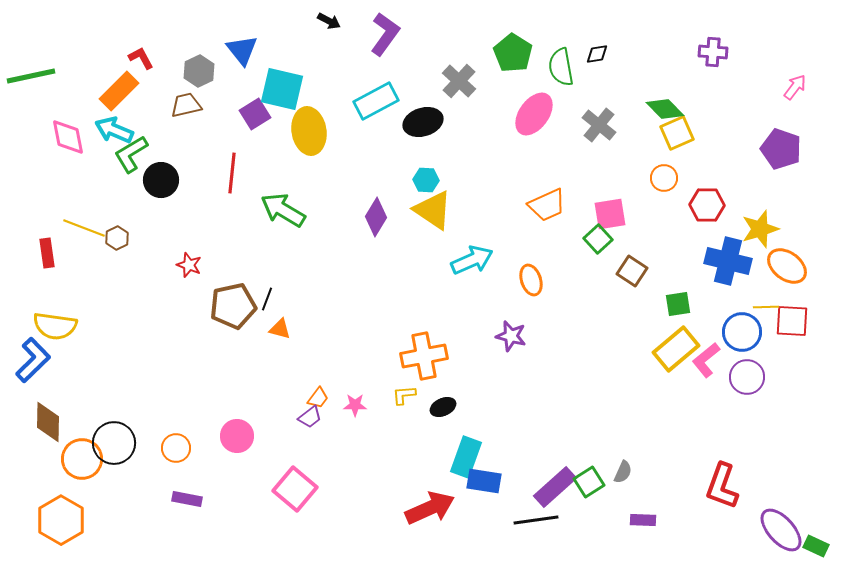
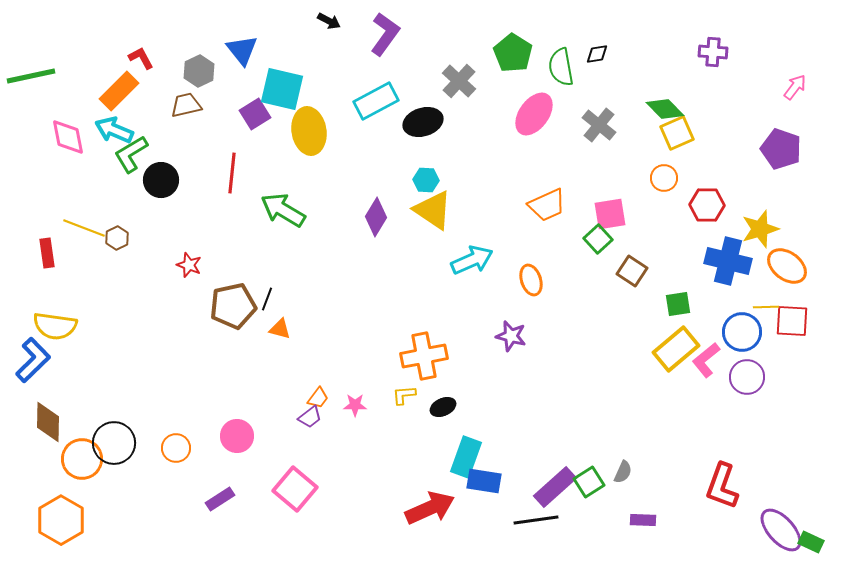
purple rectangle at (187, 499): moved 33 px right; rotated 44 degrees counterclockwise
green rectangle at (816, 546): moved 5 px left, 4 px up
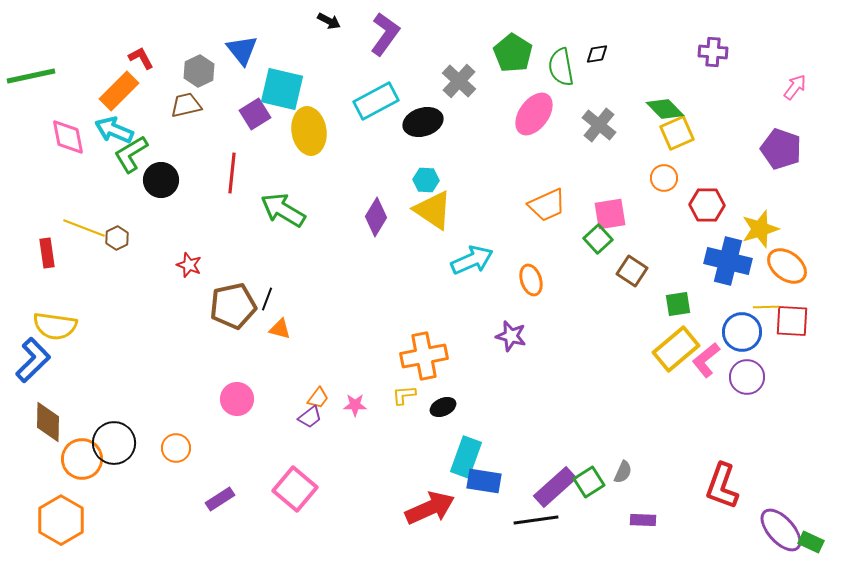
pink circle at (237, 436): moved 37 px up
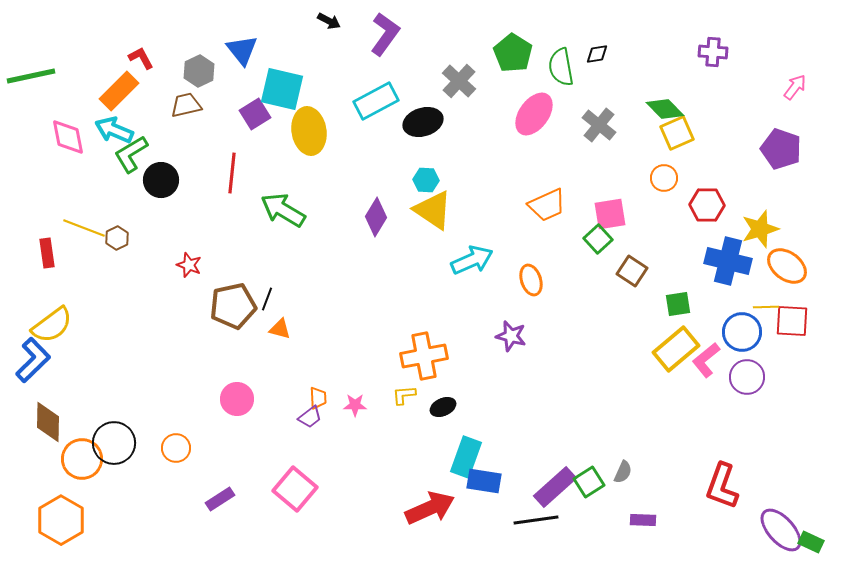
yellow semicircle at (55, 326): moved 3 px left, 1 px up; rotated 45 degrees counterclockwise
orange trapezoid at (318, 398): rotated 40 degrees counterclockwise
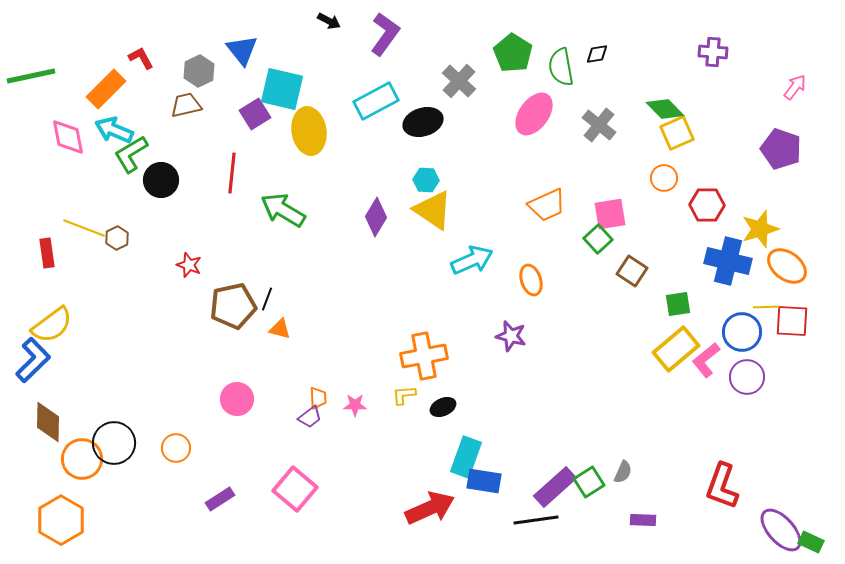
orange rectangle at (119, 91): moved 13 px left, 2 px up
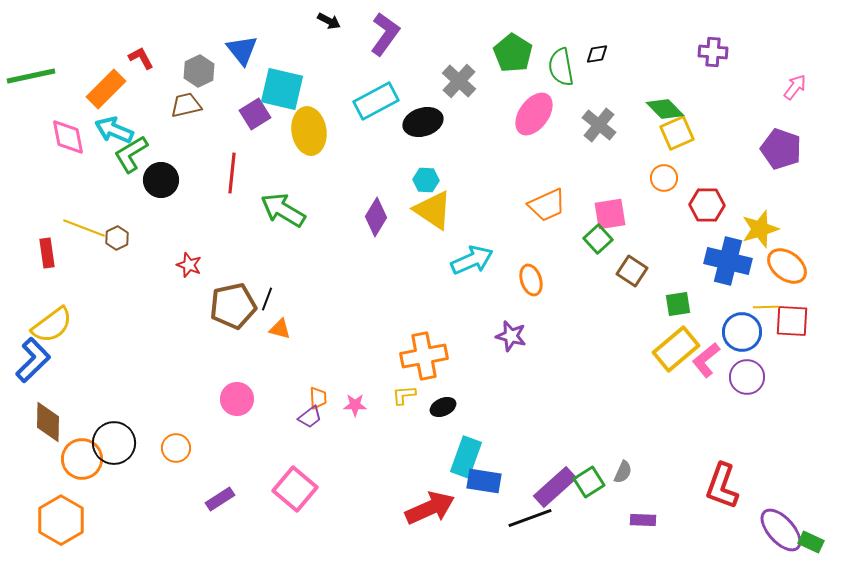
black line at (536, 520): moved 6 px left, 2 px up; rotated 12 degrees counterclockwise
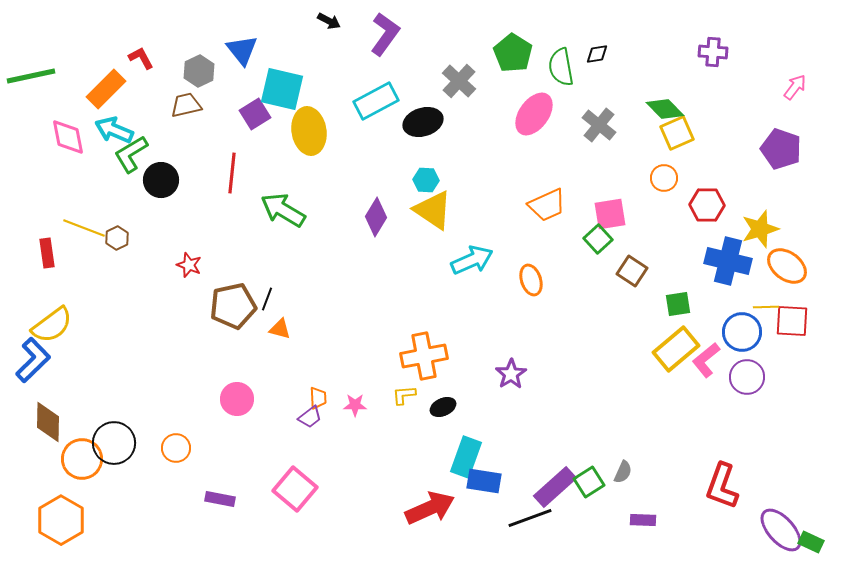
purple star at (511, 336): moved 38 px down; rotated 24 degrees clockwise
purple rectangle at (220, 499): rotated 44 degrees clockwise
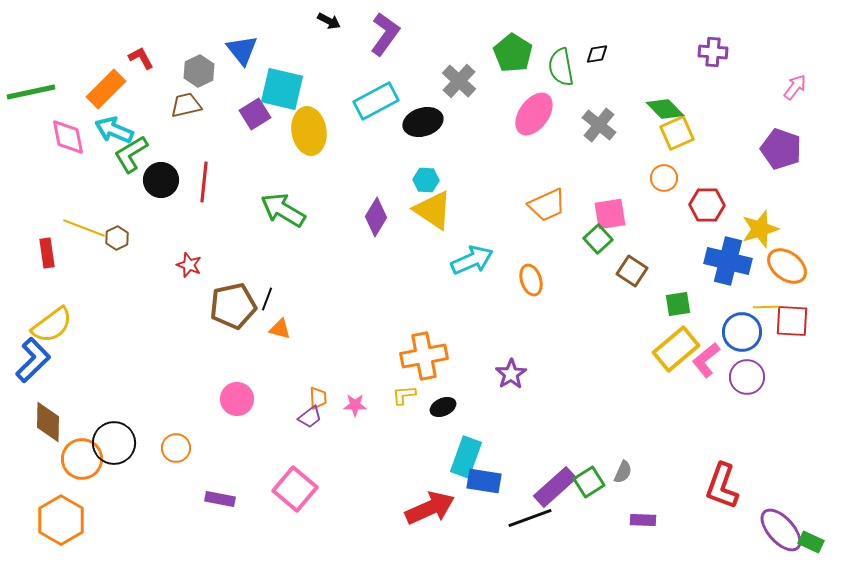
green line at (31, 76): moved 16 px down
red line at (232, 173): moved 28 px left, 9 px down
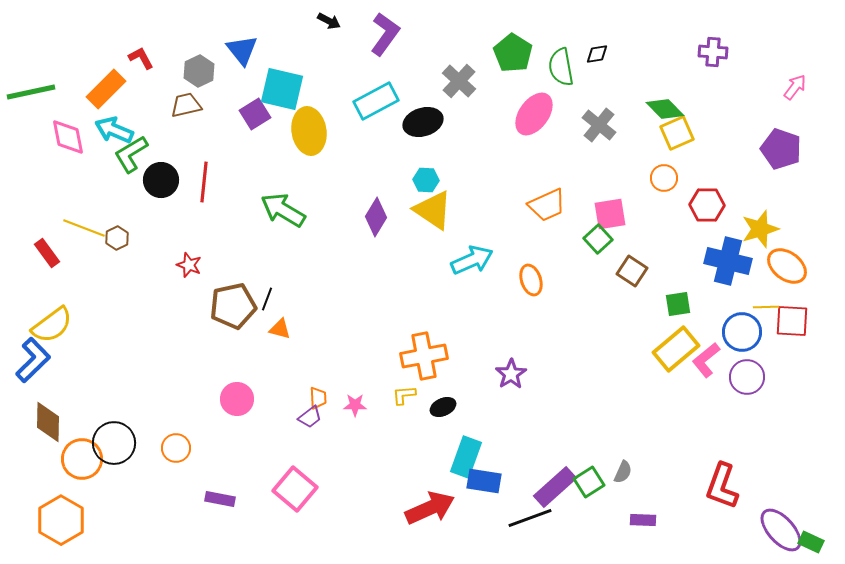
red rectangle at (47, 253): rotated 28 degrees counterclockwise
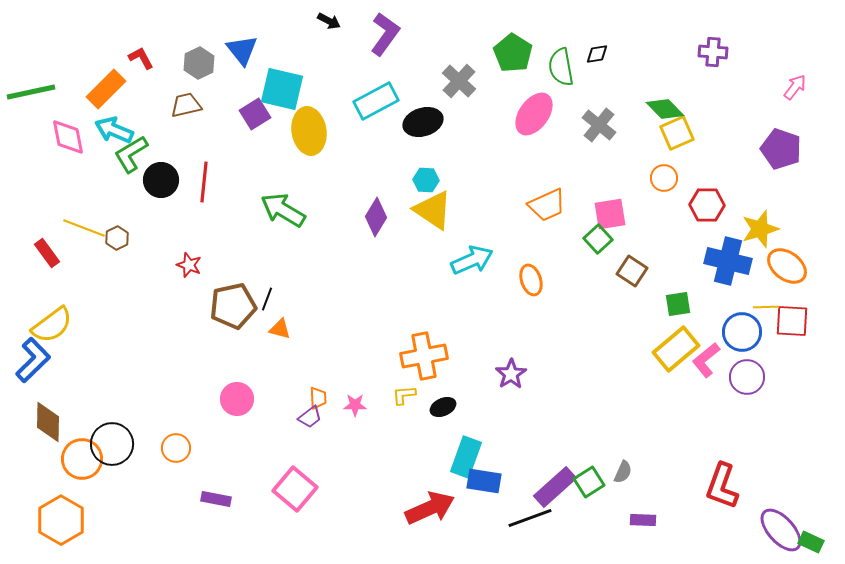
gray hexagon at (199, 71): moved 8 px up
black circle at (114, 443): moved 2 px left, 1 px down
purple rectangle at (220, 499): moved 4 px left
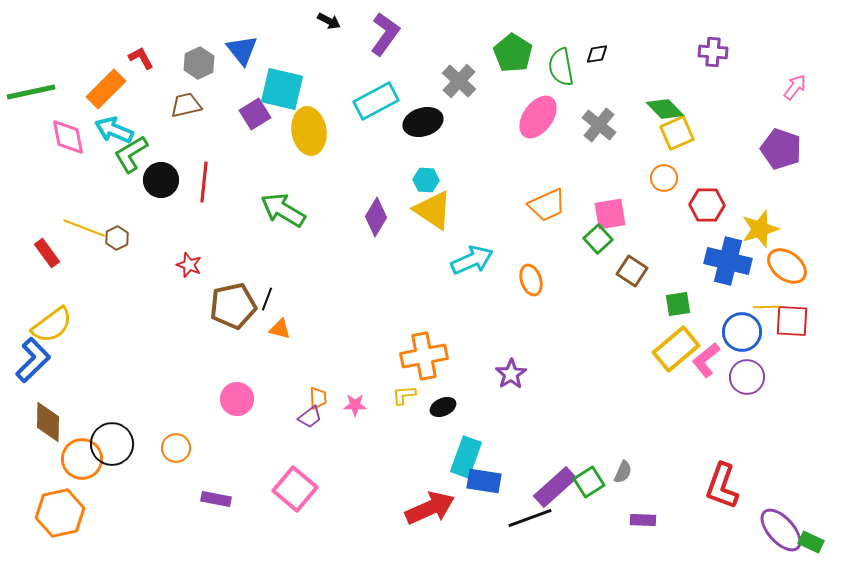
pink ellipse at (534, 114): moved 4 px right, 3 px down
orange hexagon at (61, 520): moved 1 px left, 7 px up; rotated 18 degrees clockwise
